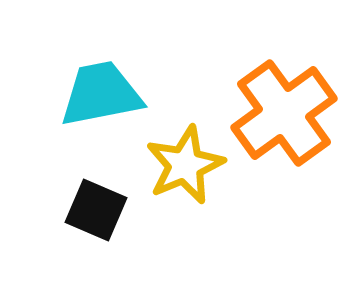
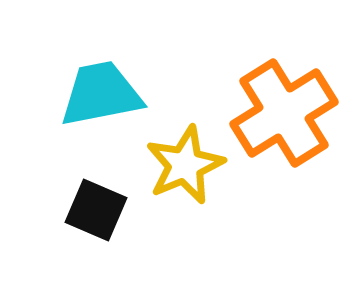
orange cross: rotated 4 degrees clockwise
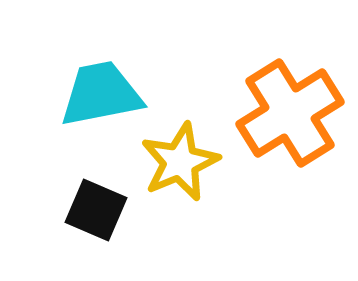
orange cross: moved 6 px right
yellow star: moved 5 px left, 3 px up
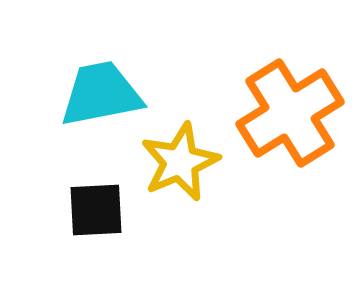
black square: rotated 26 degrees counterclockwise
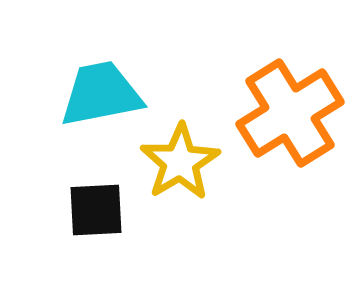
yellow star: rotated 8 degrees counterclockwise
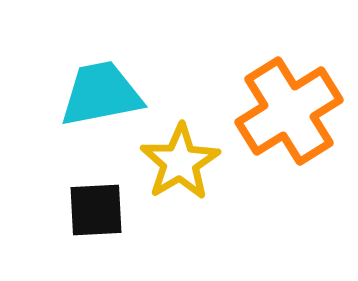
orange cross: moved 1 px left, 2 px up
